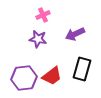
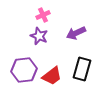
purple arrow: moved 1 px right, 1 px up
purple star: moved 1 px right, 3 px up; rotated 12 degrees clockwise
purple hexagon: moved 8 px up
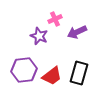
pink cross: moved 12 px right, 4 px down
purple arrow: moved 1 px right, 1 px up
black rectangle: moved 3 px left, 4 px down
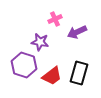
purple star: moved 1 px right, 6 px down; rotated 12 degrees counterclockwise
purple hexagon: moved 5 px up; rotated 25 degrees clockwise
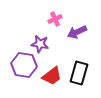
purple star: moved 2 px down
purple hexagon: rotated 10 degrees counterclockwise
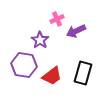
pink cross: moved 2 px right
purple arrow: moved 1 px left, 1 px up
purple star: moved 4 px up; rotated 24 degrees clockwise
black rectangle: moved 4 px right
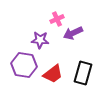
purple arrow: moved 3 px left, 2 px down
purple star: rotated 30 degrees counterclockwise
red trapezoid: moved 1 px right, 2 px up
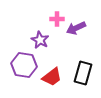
pink cross: rotated 24 degrees clockwise
purple arrow: moved 3 px right, 5 px up
purple star: rotated 24 degrees clockwise
red trapezoid: moved 1 px left, 3 px down
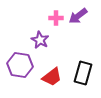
pink cross: moved 1 px left, 1 px up
purple arrow: moved 2 px right, 12 px up; rotated 12 degrees counterclockwise
purple hexagon: moved 4 px left
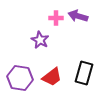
purple arrow: rotated 54 degrees clockwise
purple hexagon: moved 13 px down
black rectangle: moved 1 px right
